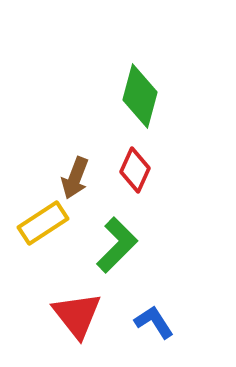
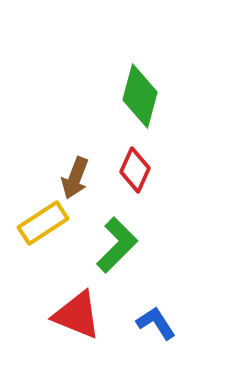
red triangle: rotated 30 degrees counterclockwise
blue L-shape: moved 2 px right, 1 px down
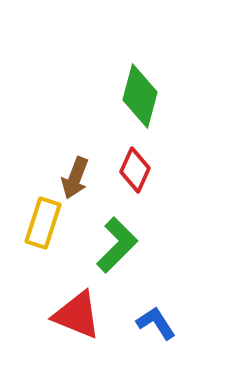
yellow rectangle: rotated 39 degrees counterclockwise
